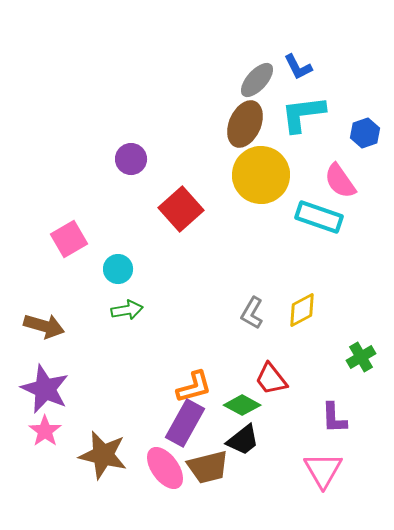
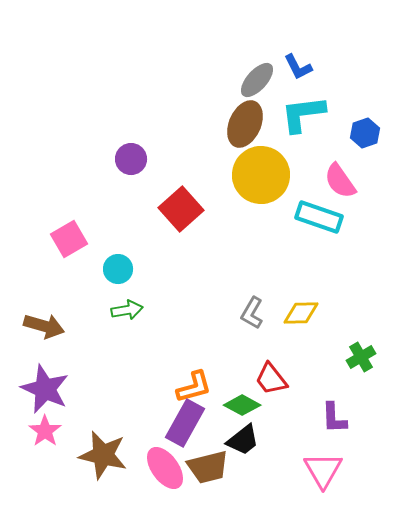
yellow diamond: moved 1 px left, 3 px down; rotated 27 degrees clockwise
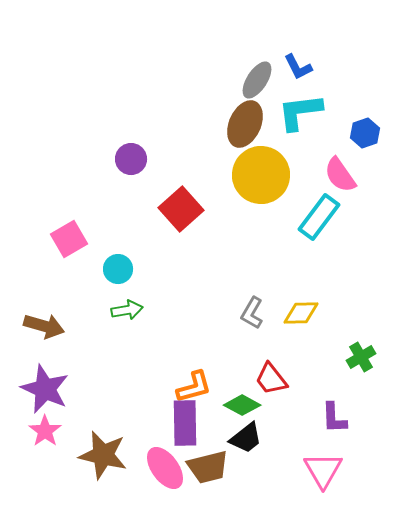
gray ellipse: rotated 9 degrees counterclockwise
cyan L-shape: moved 3 px left, 2 px up
pink semicircle: moved 6 px up
cyan rectangle: rotated 72 degrees counterclockwise
purple rectangle: rotated 30 degrees counterclockwise
black trapezoid: moved 3 px right, 2 px up
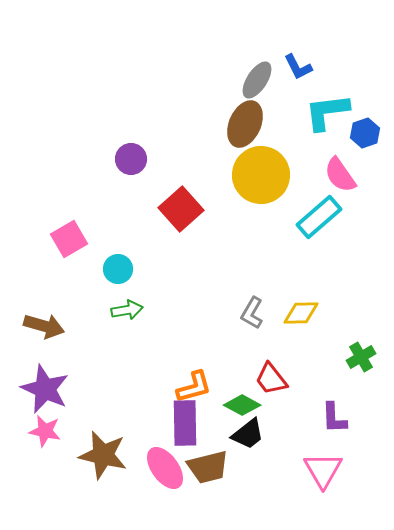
cyan L-shape: moved 27 px right
cyan rectangle: rotated 12 degrees clockwise
pink star: rotated 24 degrees counterclockwise
black trapezoid: moved 2 px right, 4 px up
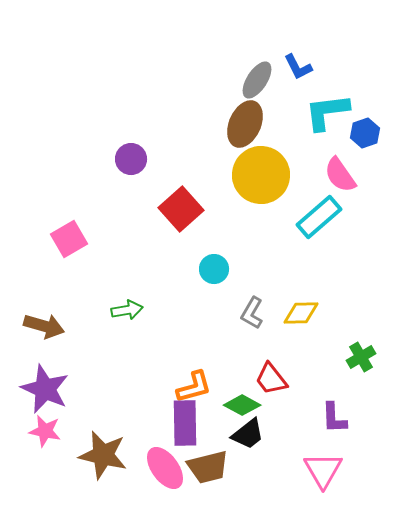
cyan circle: moved 96 px right
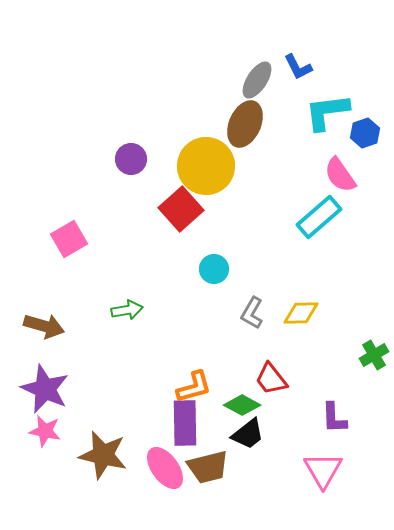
yellow circle: moved 55 px left, 9 px up
green cross: moved 13 px right, 2 px up
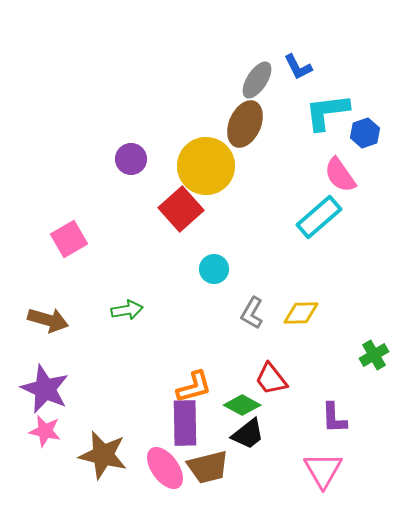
brown arrow: moved 4 px right, 6 px up
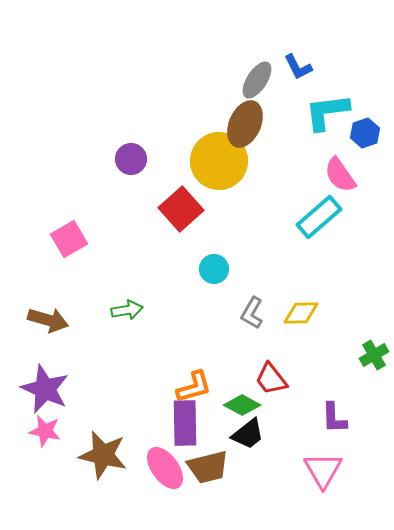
yellow circle: moved 13 px right, 5 px up
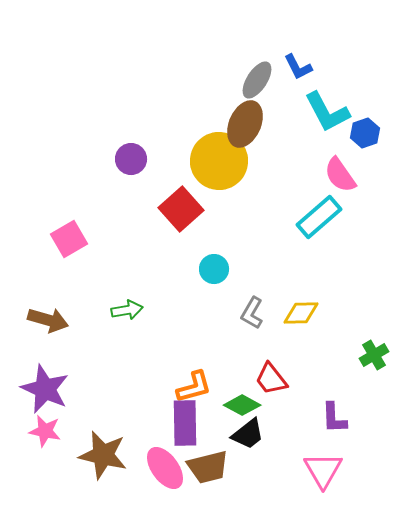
cyan L-shape: rotated 111 degrees counterclockwise
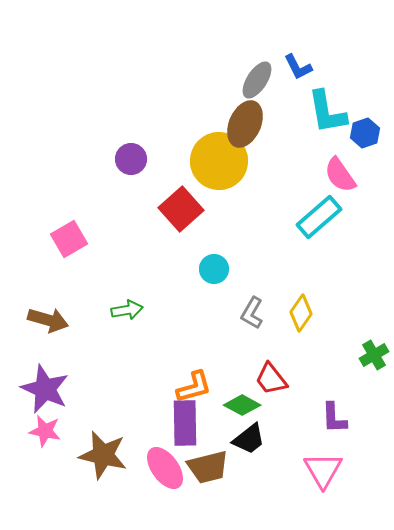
cyan L-shape: rotated 18 degrees clockwise
yellow diamond: rotated 54 degrees counterclockwise
black trapezoid: moved 1 px right, 5 px down
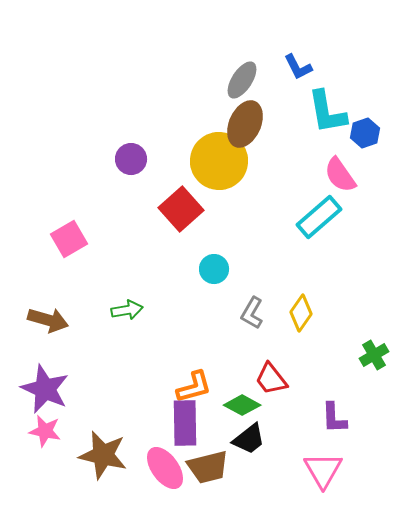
gray ellipse: moved 15 px left
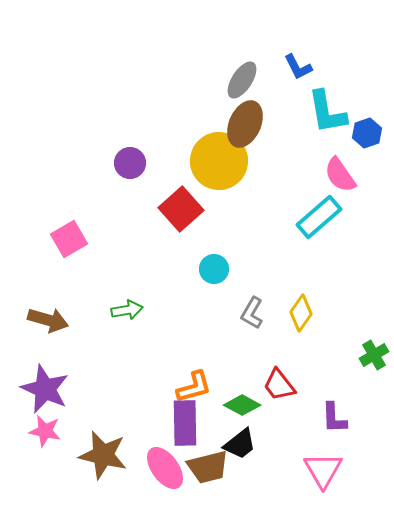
blue hexagon: moved 2 px right
purple circle: moved 1 px left, 4 px down
red trapezoid: moved 8 px right, 6 px down
black trapezoid: moved 9 px left, 5 px down
